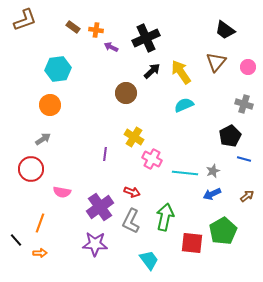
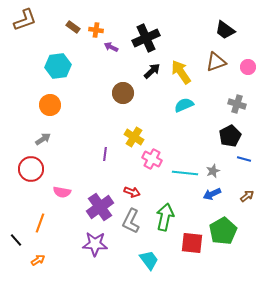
brown triangle: rotated 30 degrees clockwise
cyan hexagon: moved 3 px up
brown circle: moved 3 px left
gray cross: moved 7 px left
orange arrow: moved 2 px left, 7 px down; rotated 32 degrees counterclockwise
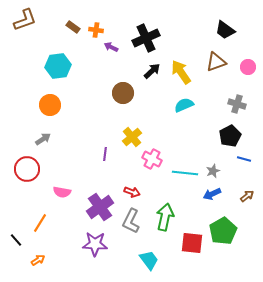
yellow cross: moved 2 px left; rotated 18 degrees clockwise
red circle: moved 4 px left
orange line: rotated 12 degrees clockwise
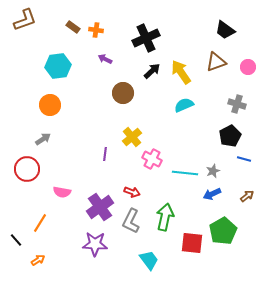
purple arrow: moved 6 px left, 12 px down
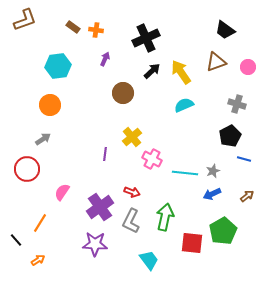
purple arrow: rotated 88 degrees clockwise
pink semicircle: rotated 114 degrees clockwise
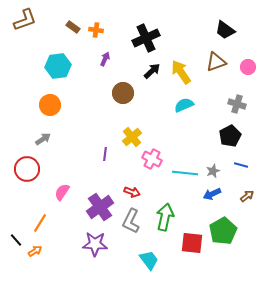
blue line: moved 3 px left, 6 px down
orange arrow: moved 3 px left, 9 px up
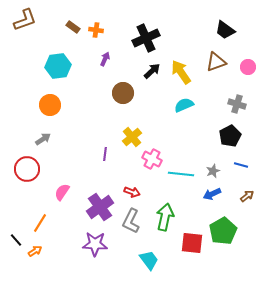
cyan line: moved 4 px left, 1 px down
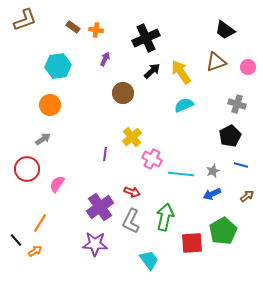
pink semicircle: moved 5 px left, 8 px up
red square: rotated 10 degrees counterclockwise
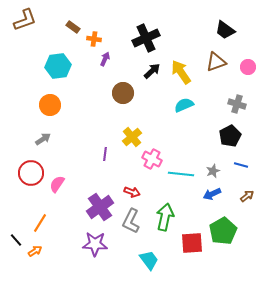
orange cross: moved 2 px left, 9 px down
red circle: moved 4 px right, 4 px down
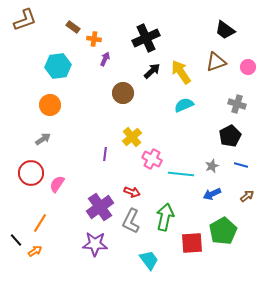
gray star: moved 1 px left, 5 px up
